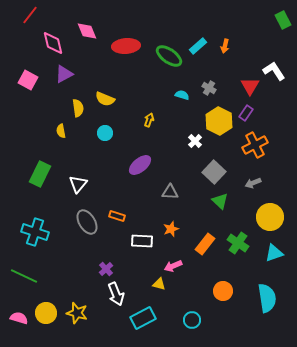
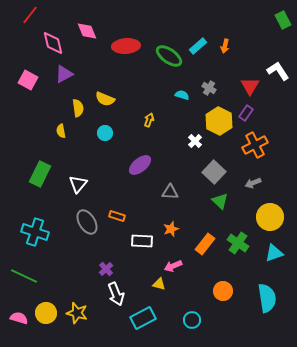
white L-shape at (274, 71): moved 4 px right
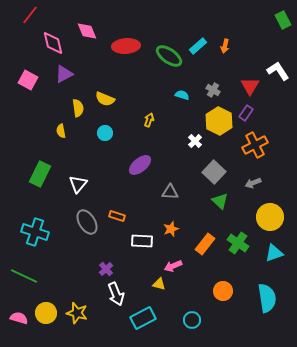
gray cross at (209, 88): moved 4 px right, 2 px down
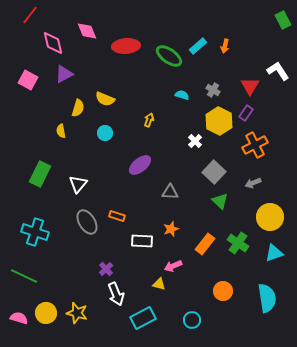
yellow semicircle at (78, 108): rotated 24 degrees clockwise
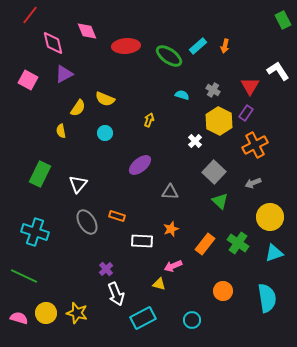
yellow semicircle at (78, 108): rotated 18 degrees clockwise
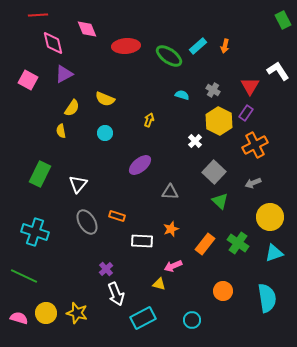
red line at (30, 15): moved 8 px right; rotated 48 degrees clockwise
pink diamond at (87, 31): moved 2 px up
yellow semicircle at (78, 108): moved 6 px left
